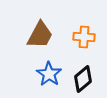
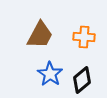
blue star: moved 1 px right
black diamond: moved 1 px left, 1 px down
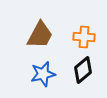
blue star: moved 7 px left; rotated 25 degrees clockwise
black diamond: moved 1 px right, 10 px up
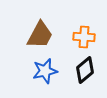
black diamond: moved 2 px right
blue star: moved 2 px right, 3 px up
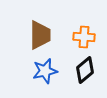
brown trapezoid: rotated 28 degrees counterclockwise
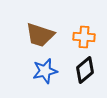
brown trapezoid: rotated 108 degrees clockwise
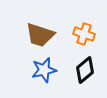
orange cross: moved 3 px up; rotated 15 degrees clockwise
blue star: moved 1 px left, 1 px up
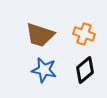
blue star: rotated 25 degrees clockwise
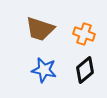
brown trapezoid: moved 6 px up
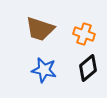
black diamond: moved 3 px right, 2 px up
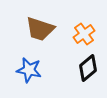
orange cross: rotated 35 degrees clockwise
blue star: moved 15 px left
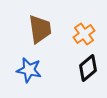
brown trapezoid: rotated 116 degrees counterclockwise
